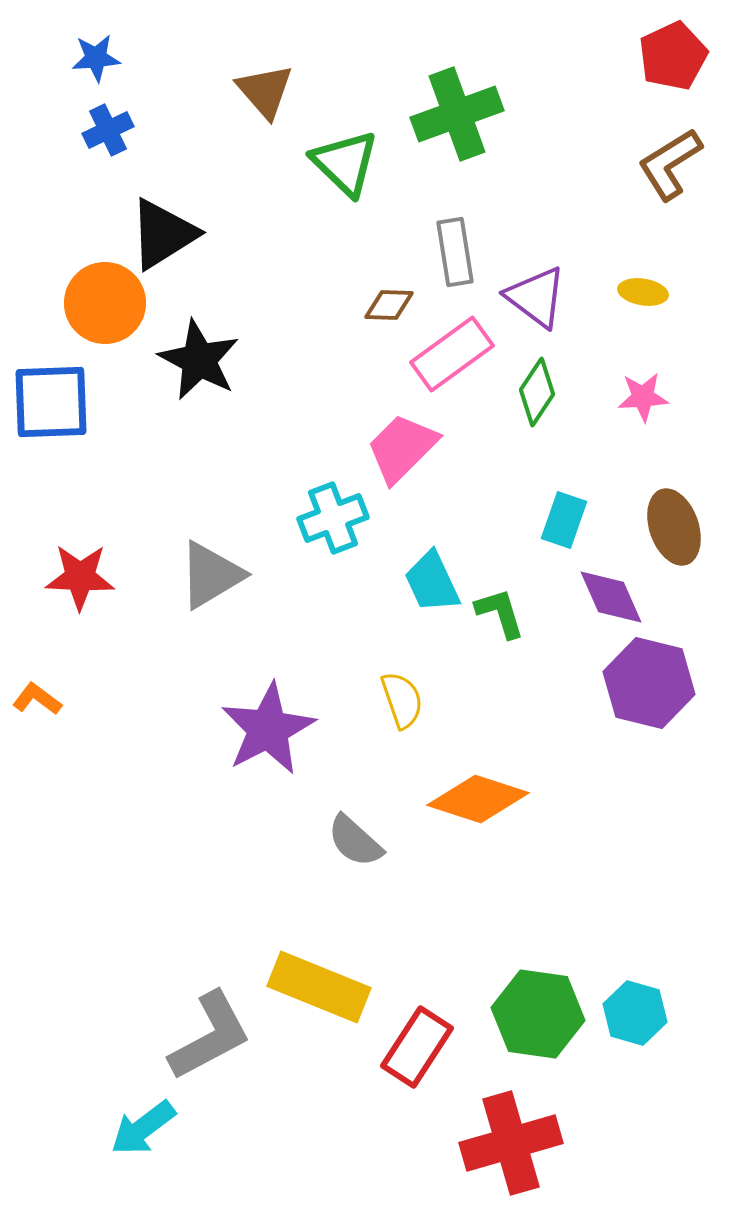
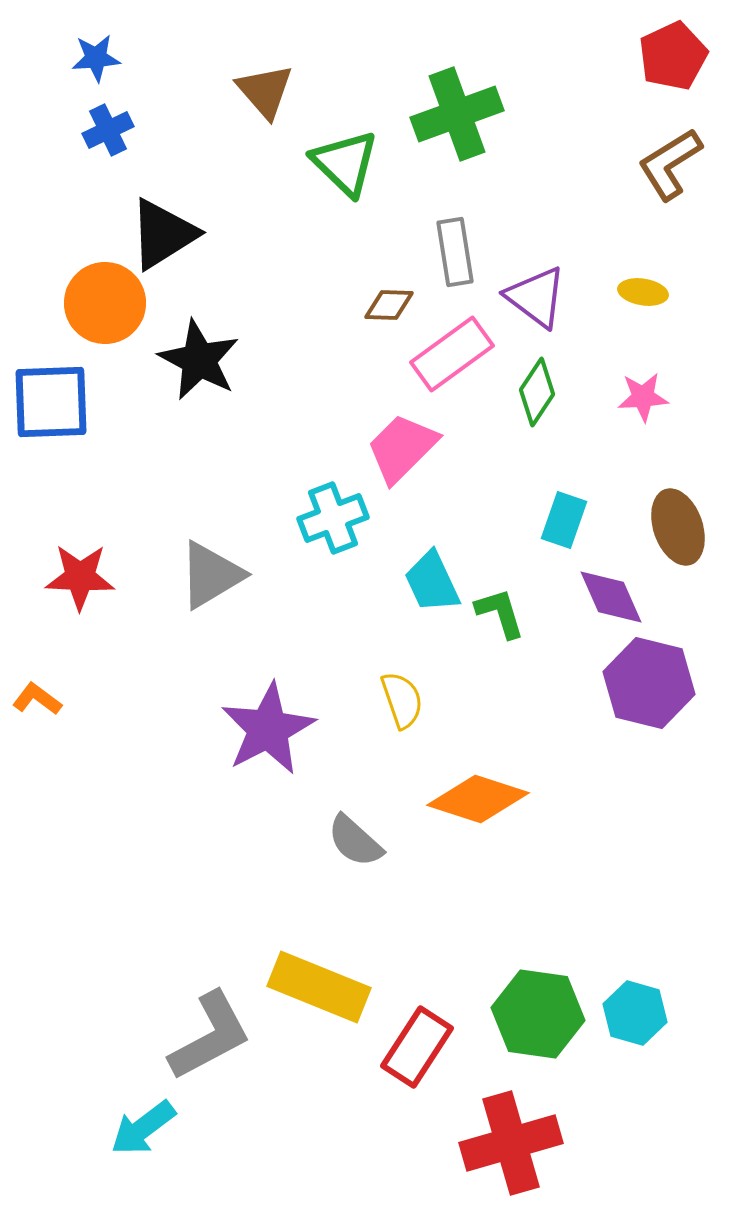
brown ellipse: moved 4 px right
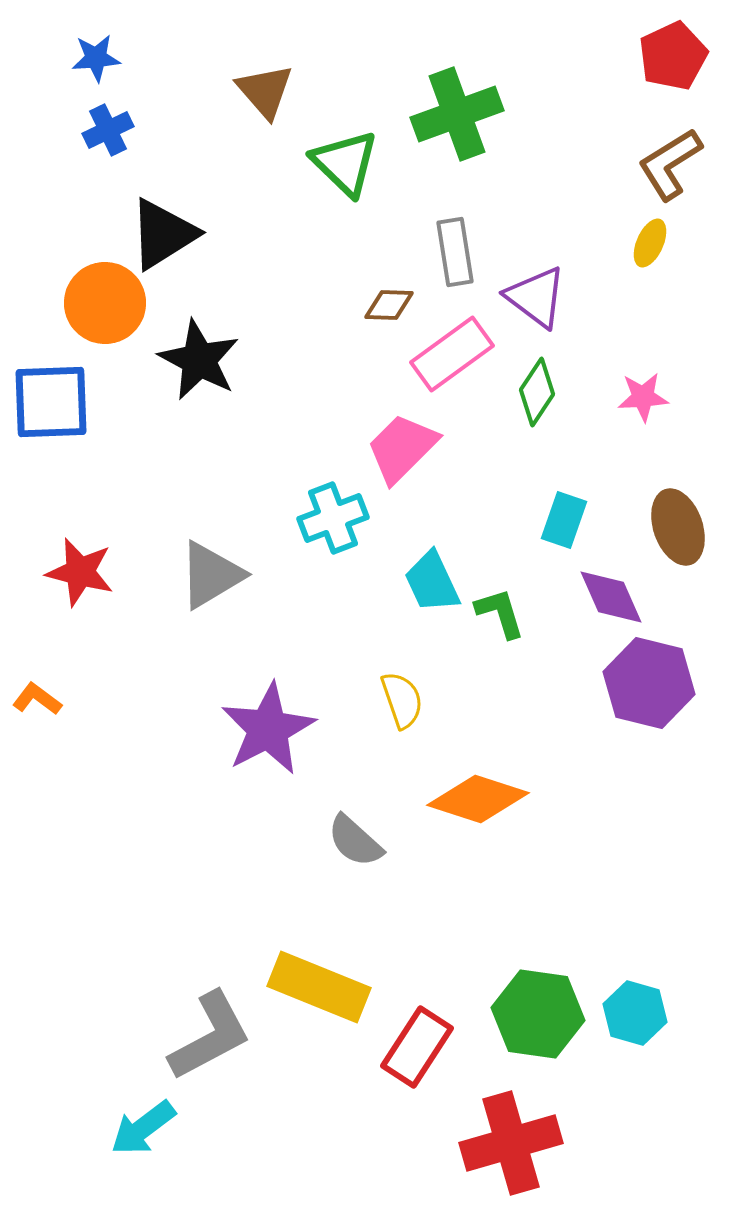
yellow ellipse: moved 7 px right, 49 px up; rotated 75 degrees counterclockwise
red star: moved 5 px up; rotated 12 degrees clockwise
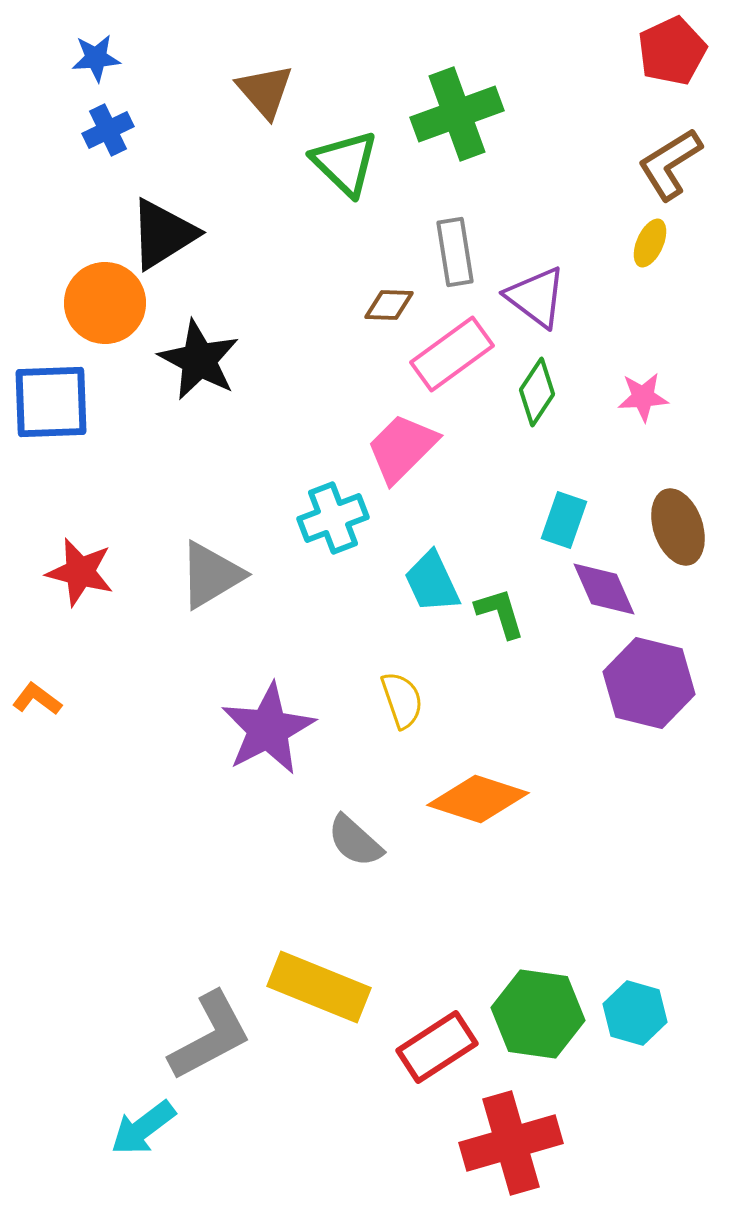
red pentagon: moved 1 px left, 5 px up
purple diamond: moved 7 px left, 8 px up
red rectangle: moved 20 px right; rotated 24 degrees clockwise
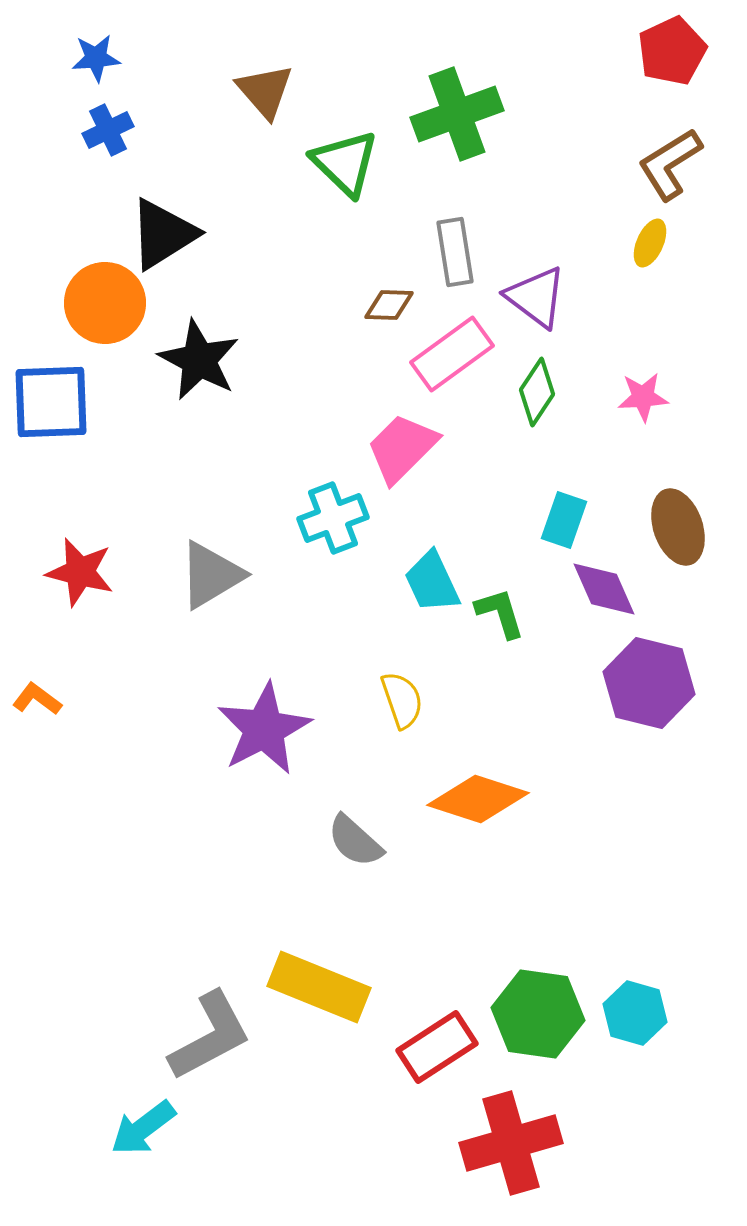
purple star: moved 4 px left
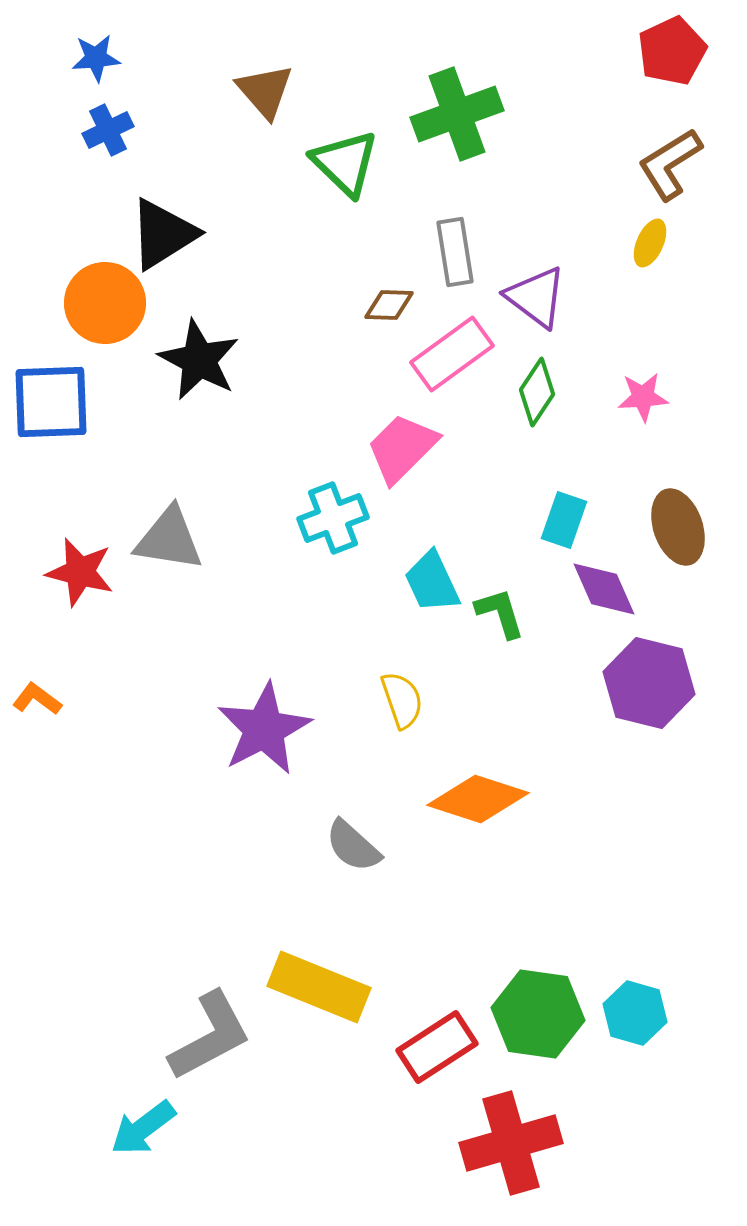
gray triangle: moved 42 px left, 36 px up; rotated 40 degrees clockwise
gray semicircle: moved 2 px left, 5 px down
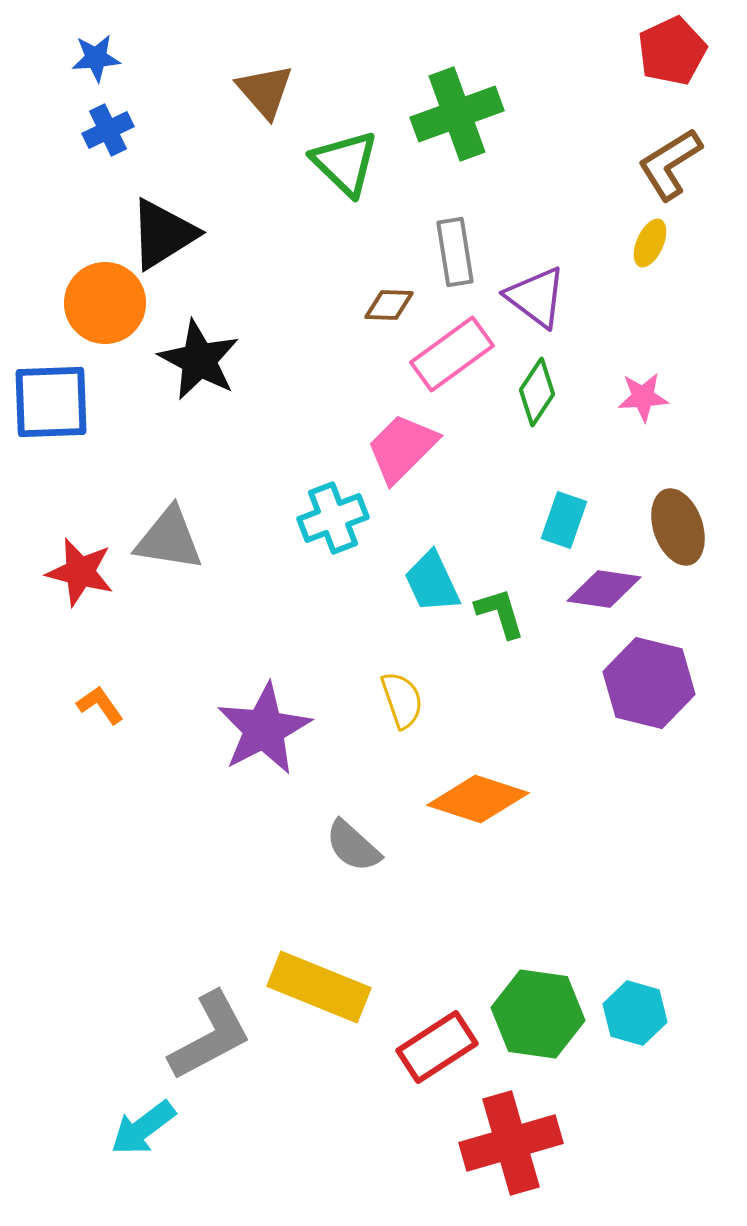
purple diamond: rotated 58 degrees counterclockwise
orange L-shape: moved 63 px right, 6 px down; rotated 18 degrees clockwise
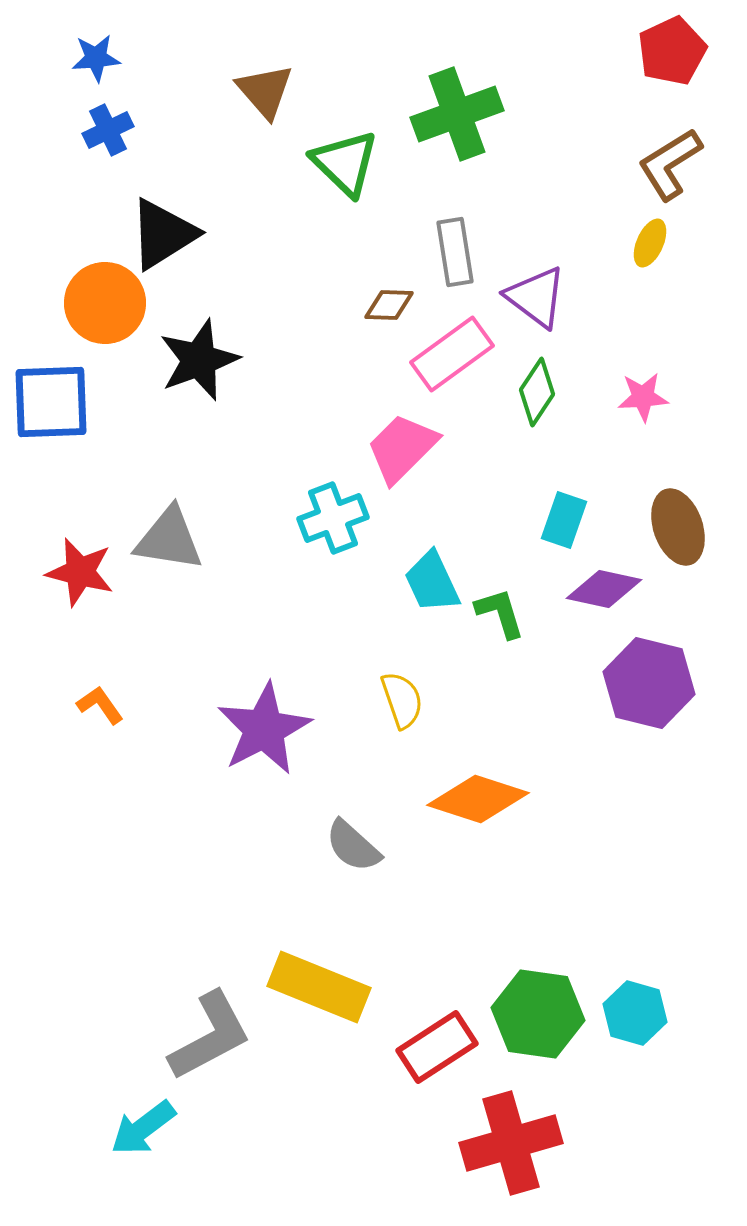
black star: rotated 24 degrees clockwise
purple diamond: rotated 4 degrees clockwise
